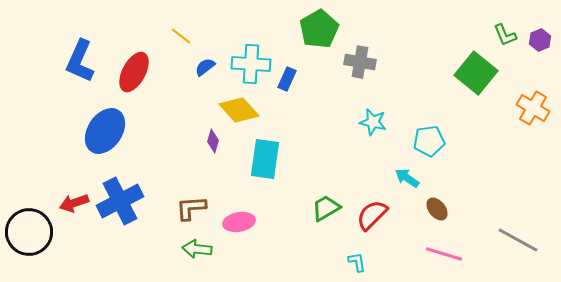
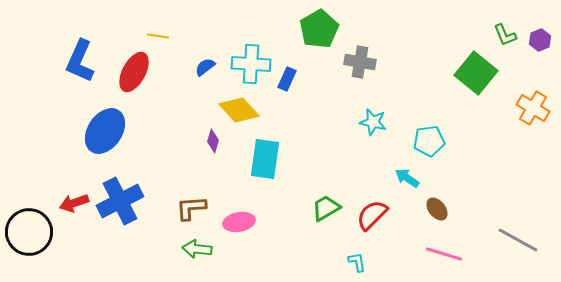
yellow line: moved 23 px left; rotated 30 degrees counterclockwise
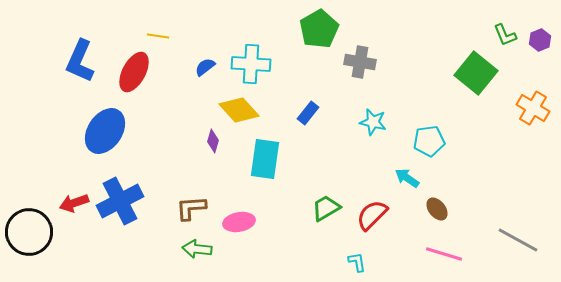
blue rectangle: moved 21 px right, 34 px down; rotated 15 degrees clockwise
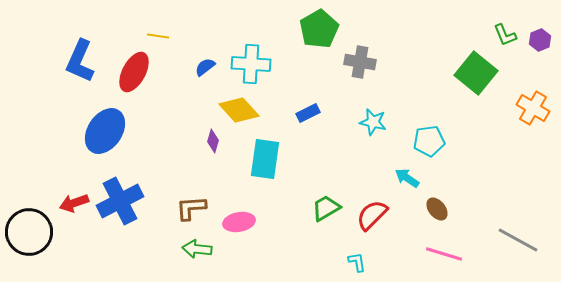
blue rectangle: rotated 25 degrees clockwise
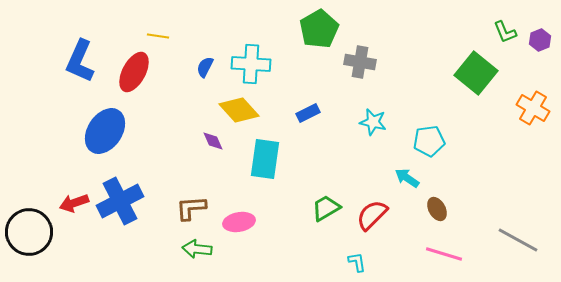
green L-shape: moved 3 px up
blue semicircle: rotated 25 degrees counterclockwise
purple diamond: rotated 40 degrees counterclockwise
brown ellipse: rotated 10 degrees clockwise
